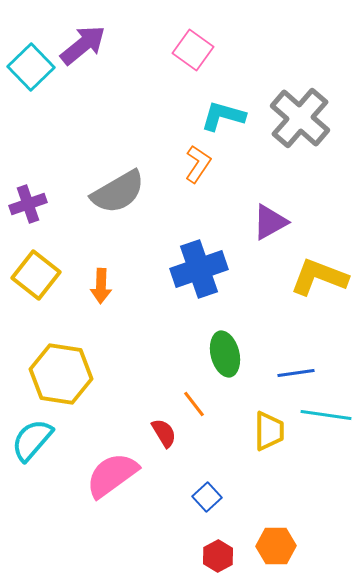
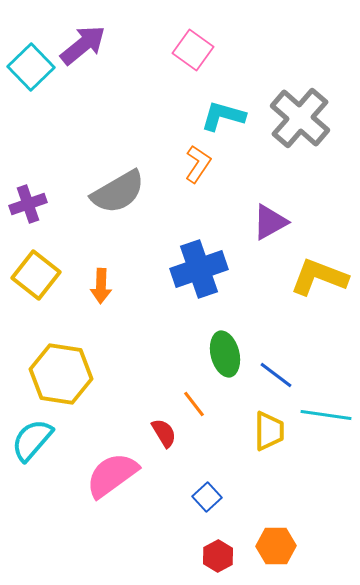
blue line: moved 20 px left, 2 px down; rotated 45 degrees clockwise
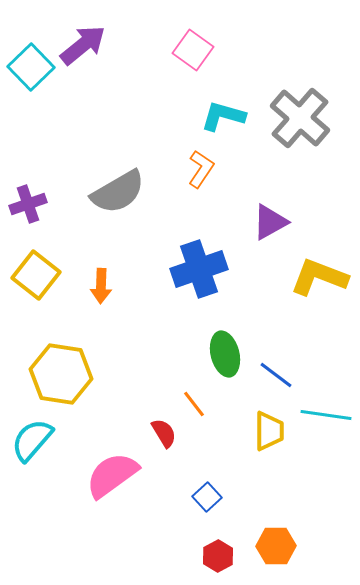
orange L-shape: moved 3 px right, 5 px down
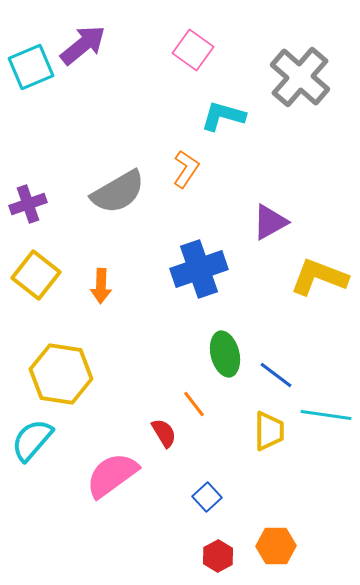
cyan square: rotated 21 degrees clockwise
gray cross: moved 41 px up
orange L-shape: moved 15 px left
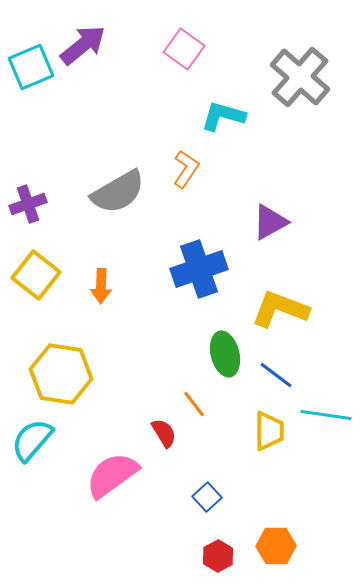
pink square: moved 9 px left, 1 px up
yellow L-shape: moved 39 px left, 32 px down
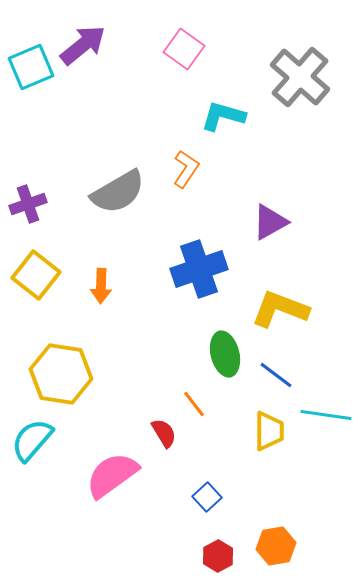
orange hexagon: rotated 9 degrees counterclockwise
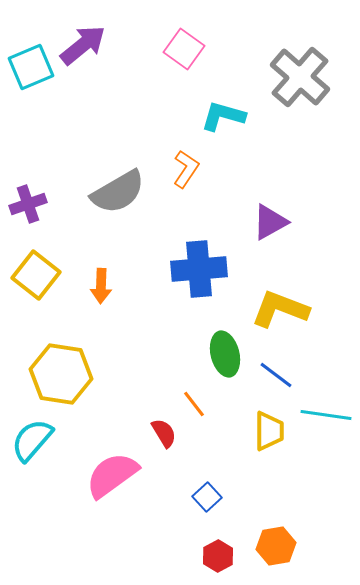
blue cross: rotated 14 degrees clockwise
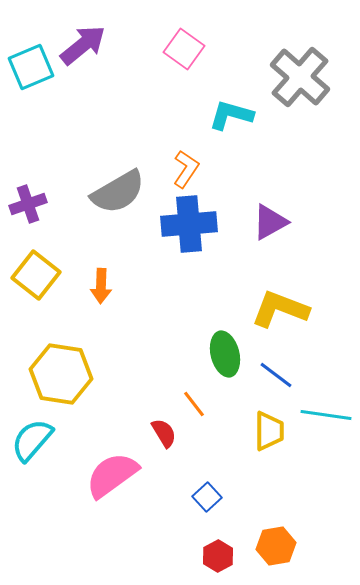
cyan L-shape: moved 8 px right, 1 px up
blue cross: moved 10 px left, 45 px up
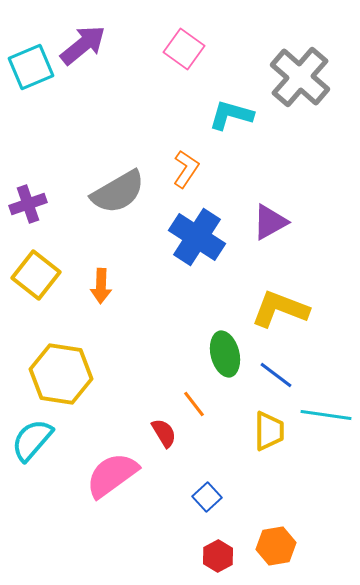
blue cross: moved 8 px right, 13 px down; rotated 38 degrees clockwise
